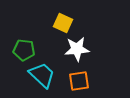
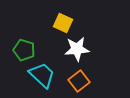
green pentagon: rotated 10 degrees clockwise
orange square: rotated 30 degrees counterclockwise
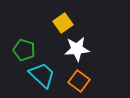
yellow square: rotated 30 degrees clockwise
orange square: rotated 15 degrees counterclockwise
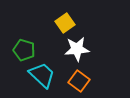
yellow square: moved 2 px right
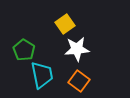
yellow square: moved 1 px down
green pentagon: rotated 15 degrees clockwise
cyan trapezoid: rotated 36 degrees clockwise
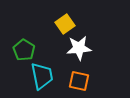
white star: moved 2 px right, 1 px up
cyan trapezoid: moved 1 px down
orange square: rotated 25 degrees counterclockwise
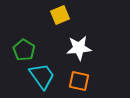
yellow square: moved 5 px left, 9 px up; rotated 12 degrees clockwise
cyan trapezoid: rotated 24 degrees counterclockwise
